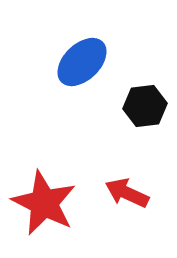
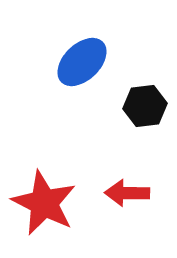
red arrow: rotated 24 degrees counterclockwise
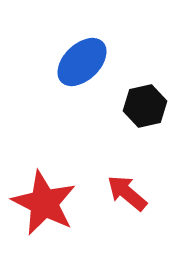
black hexagon: rotated 6 degrees counterclockwise
red arrow: rotated 39 degrees clockwise
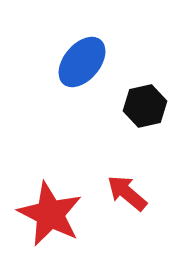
blue ellipse: rotated 6 degrees counterclockwise
red star: moved 6 px right, 11 px down
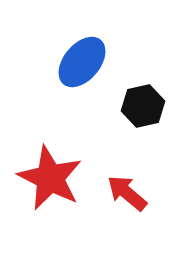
black hexagon: moved 2 px left
red star: moved 36 px up
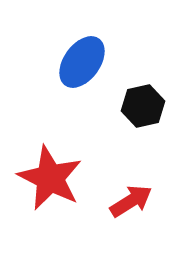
blue ellipse: rotated 4 degrees counterclockwise
red arrow: moved 4 px right, 8 px down; rotated 108 degrees clockwise
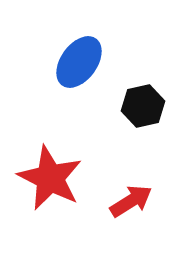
blue ellipse: moved 3 px left
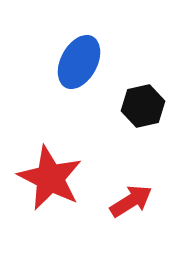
blue ellipse: rotated 8 degrees counterclockwise
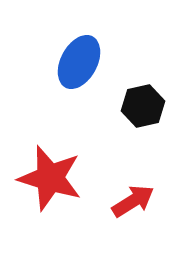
red star: rotated 10 degrees counterclockwise
red arrow: moved 2 px right
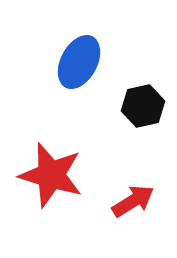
red star: moved 1 px right, 3 px up
